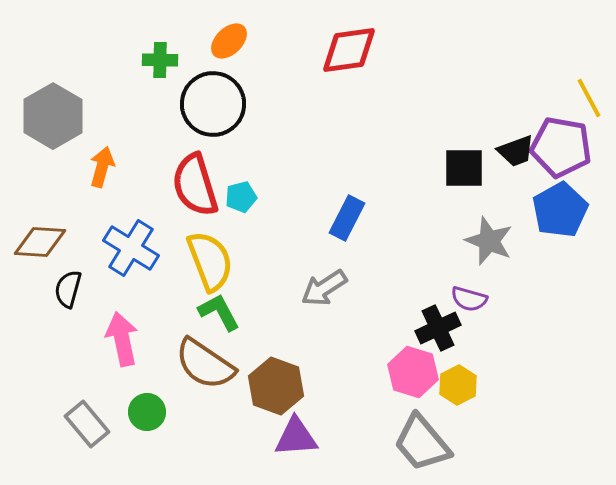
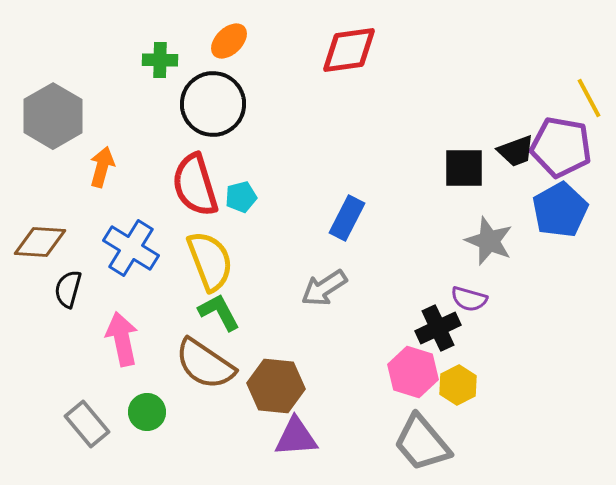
brown hexagon: rotated 14 degrees counterclockwise
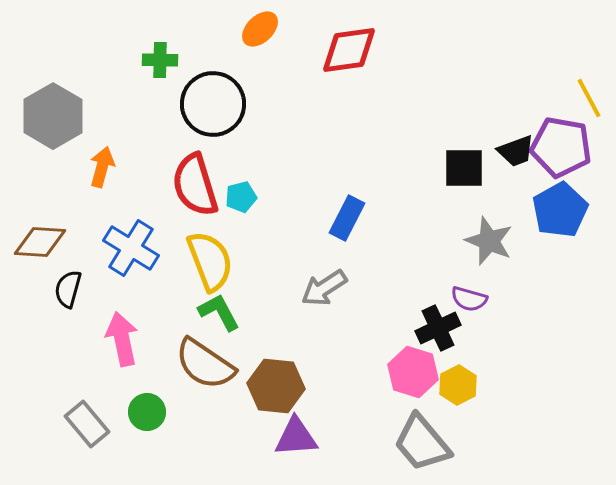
orange ellipse: moved 31 px right, 12 px up
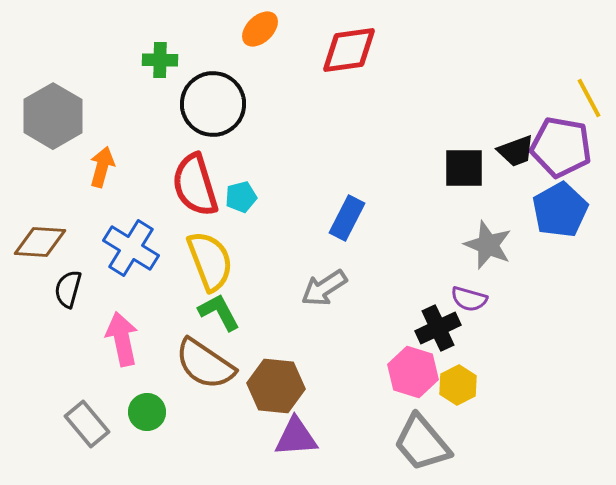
gray star: moved 1 px left, 4 px down
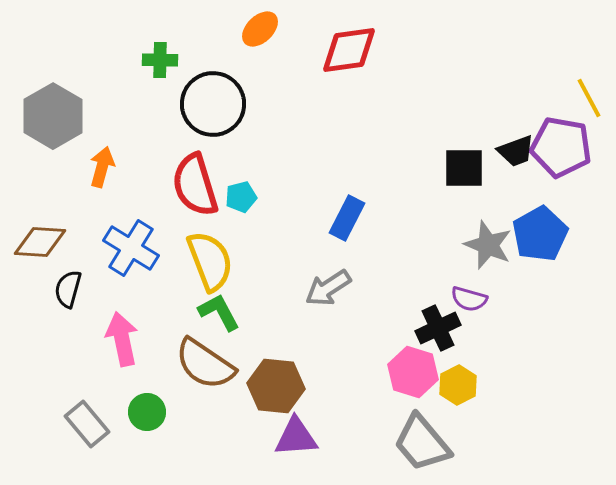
blue pentagon: moved 20 px left, 24 px down
gray arrow: moved 4 px right
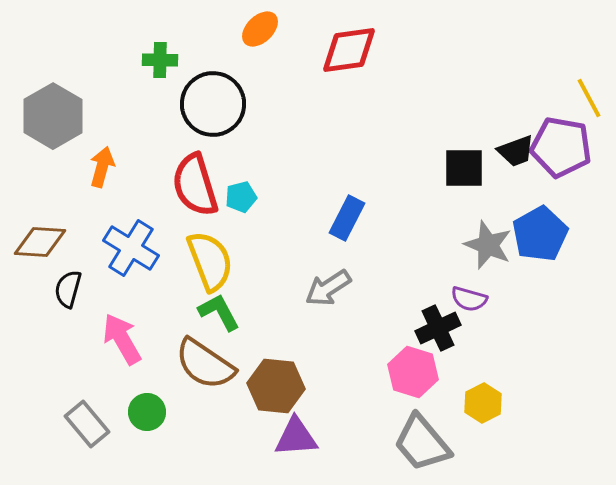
pink arrow: rotated 18 degrees counterclockwise
yellow hexagon: moved 25 px right, 18 px down
